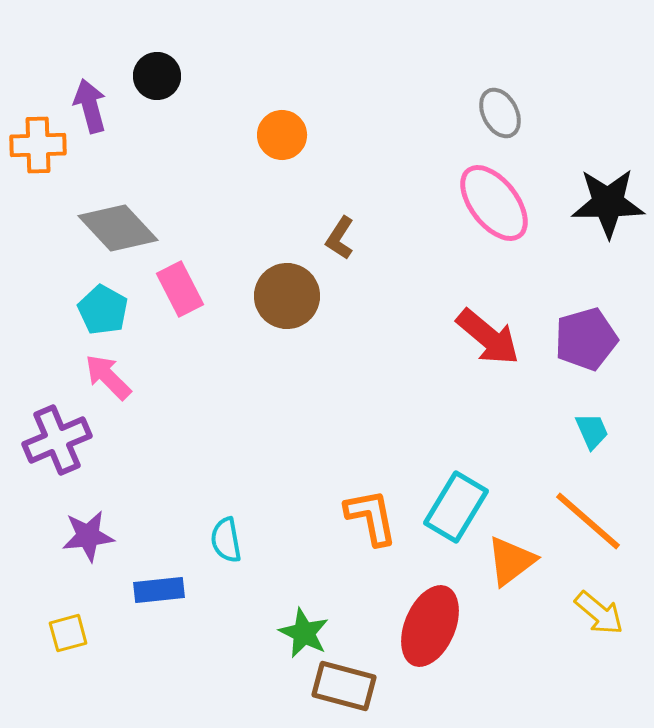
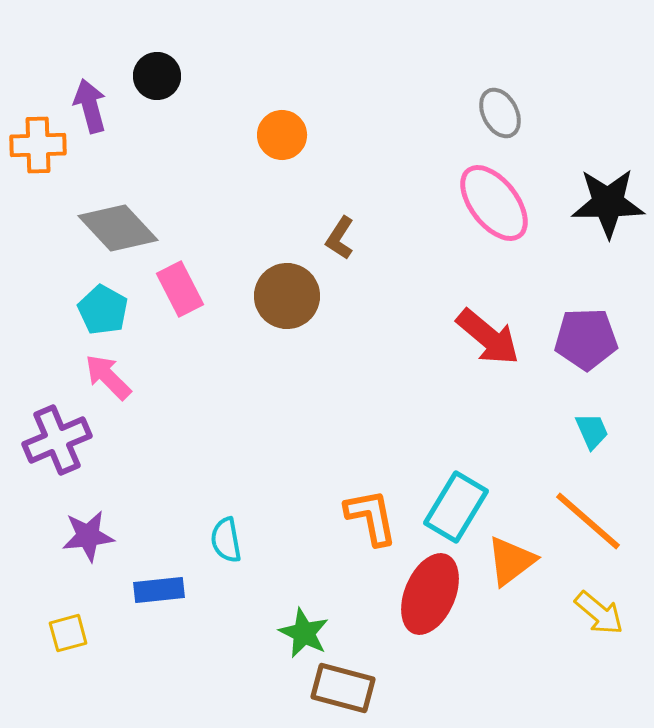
purple pentagon: rotated 14 degrees clockwise
red ellipse: moved 32 px up
brown rectangle: moved 1 px left, 2 px down
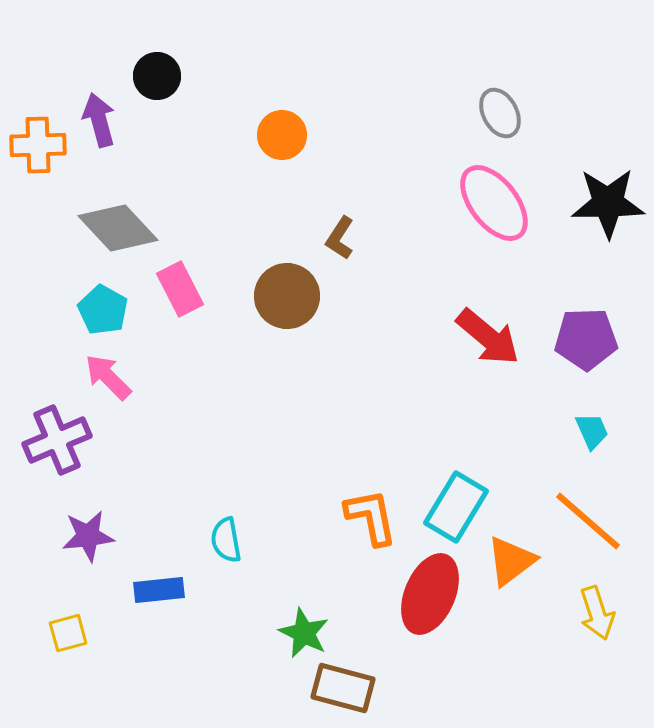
purple arrow: moved 9 px right, 14 px down
yellow arrow: moved 2 px left; rotated 32 degrees clockwise
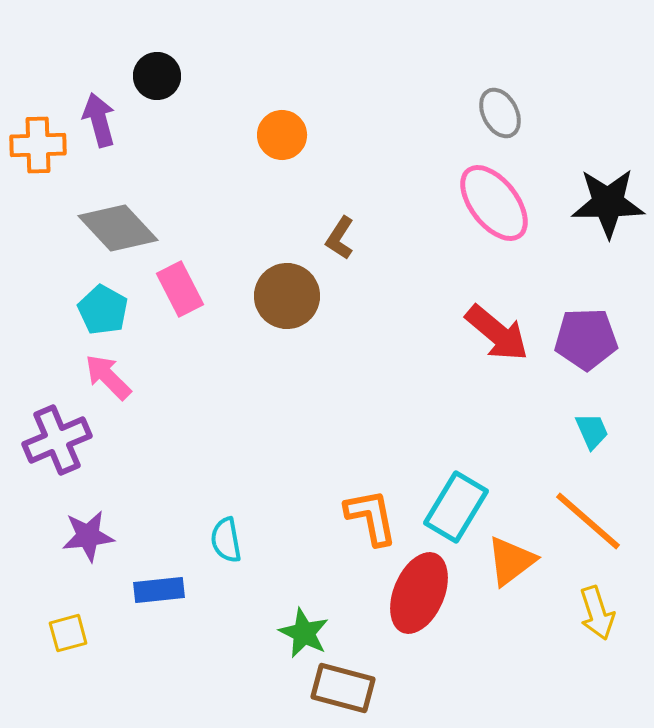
red arrow: moved 9 px right, 4 px up
red ellipse: moved 11 px left, 1 px up
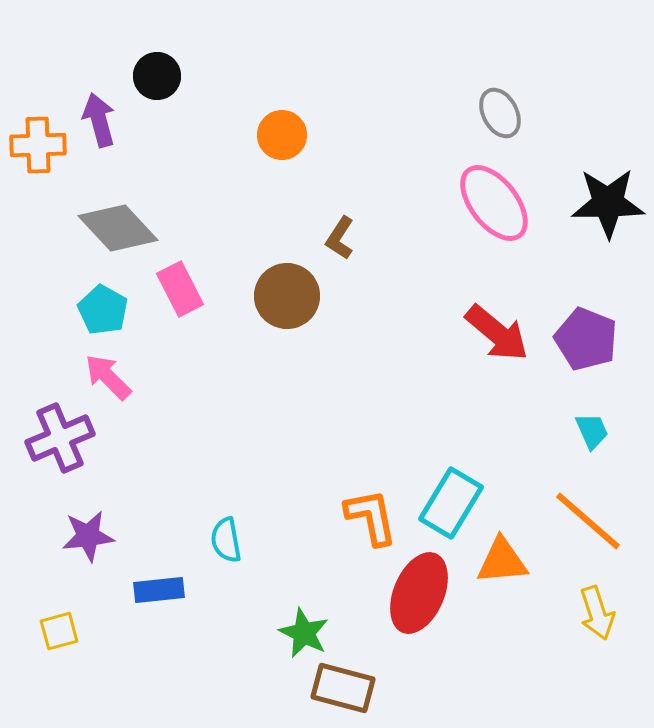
purple pentagon: rotated 24 degrees clockwise
purple cross: moved 3 px right, 2 px up
cyan rectangle: moved 5 px left, 4 px up
orange triangle: moved 9 px left; rotated 32 degrees clockwise
yellow square: moved 9 px left, 2 px up
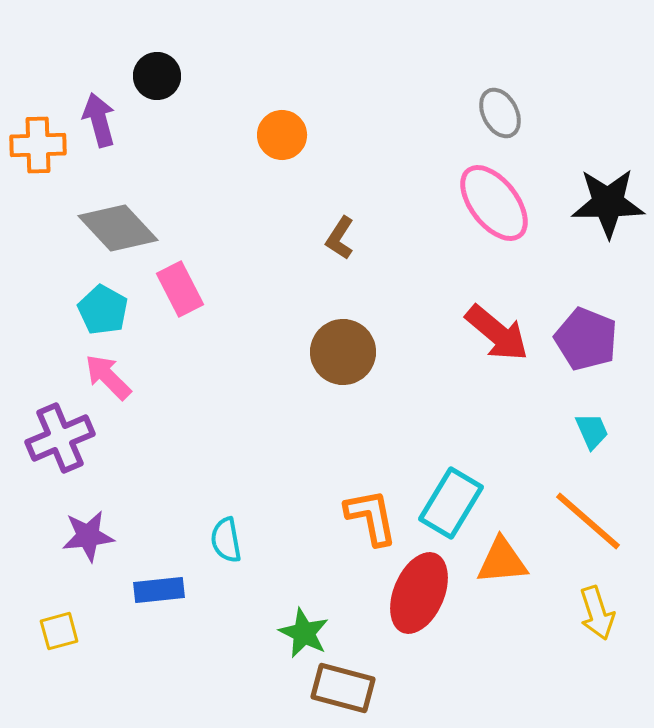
brown circle: moved 56 px right, 56 px down
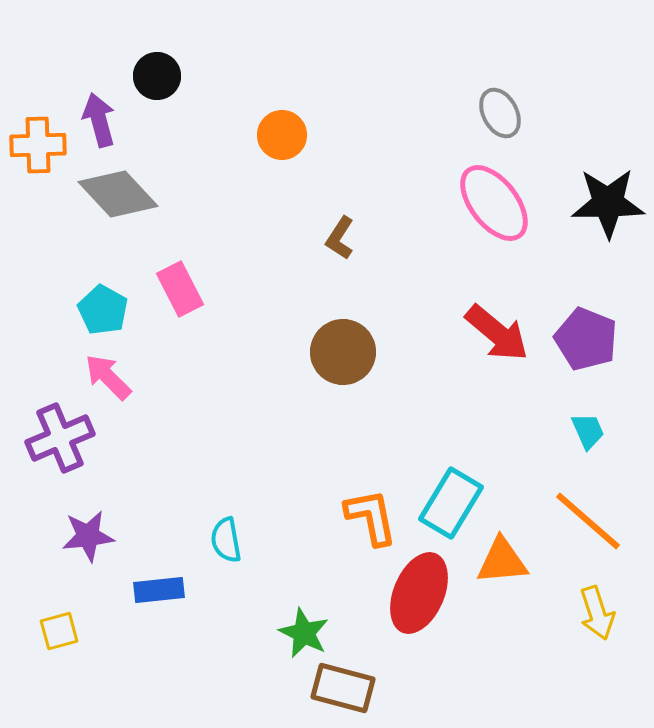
gray diamond: moved 34 px up
cyan trapezoid: moved 4 px left
